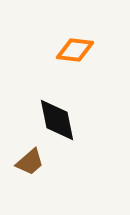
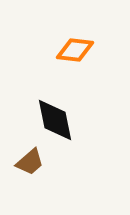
black diamond: moved 2 px left
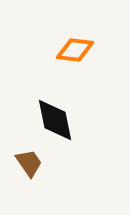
brown trapezoid: moved 1 px left, 1 px down; rotated 84 degrees counterclockwise
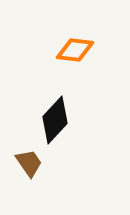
black diamond: rotated 54 degrees clockwise
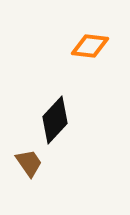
orange diamond: moved 15 px right, 4 px up
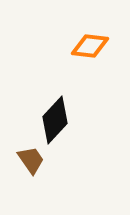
brown trapezoid: moved 2 px right, 3 px up
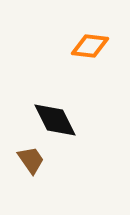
black diamond: rotated 69 degrees counterclockwise
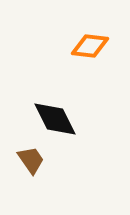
black diamond: moved 1 px up
